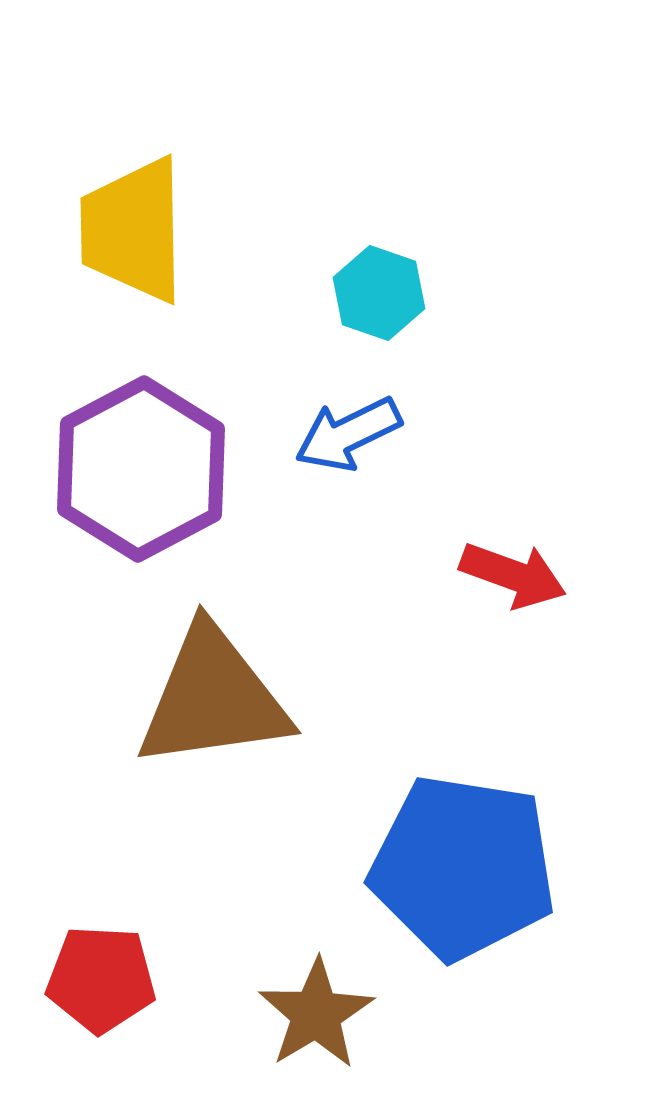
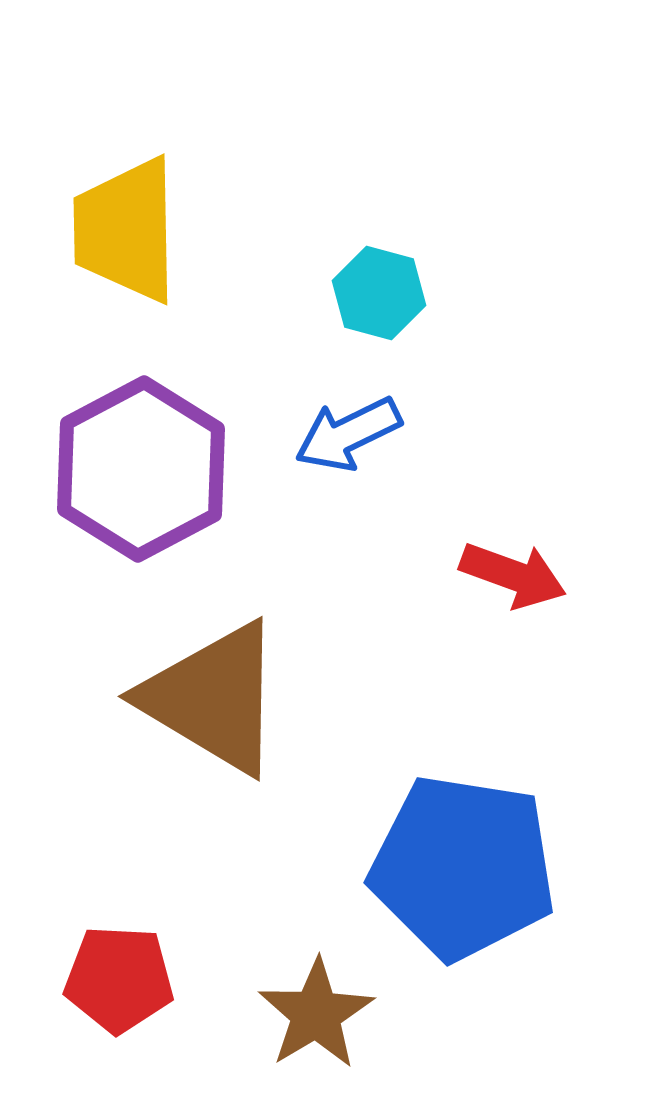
yellow trapezoid: moved 7 px left
cyan hexagon: rotated 4 degrees counterclockwise
brown triangle: rotated 39 degrees clockwise
red pentagon: moved 18 px right
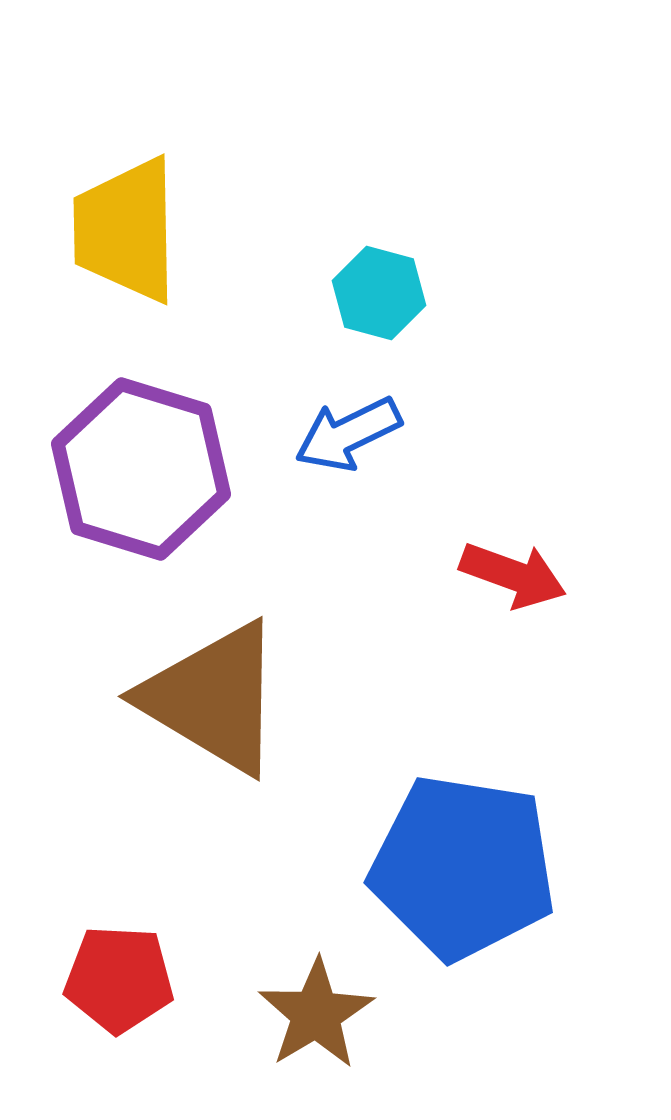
purple hexagon: rotated 15 degrees counterclockwise
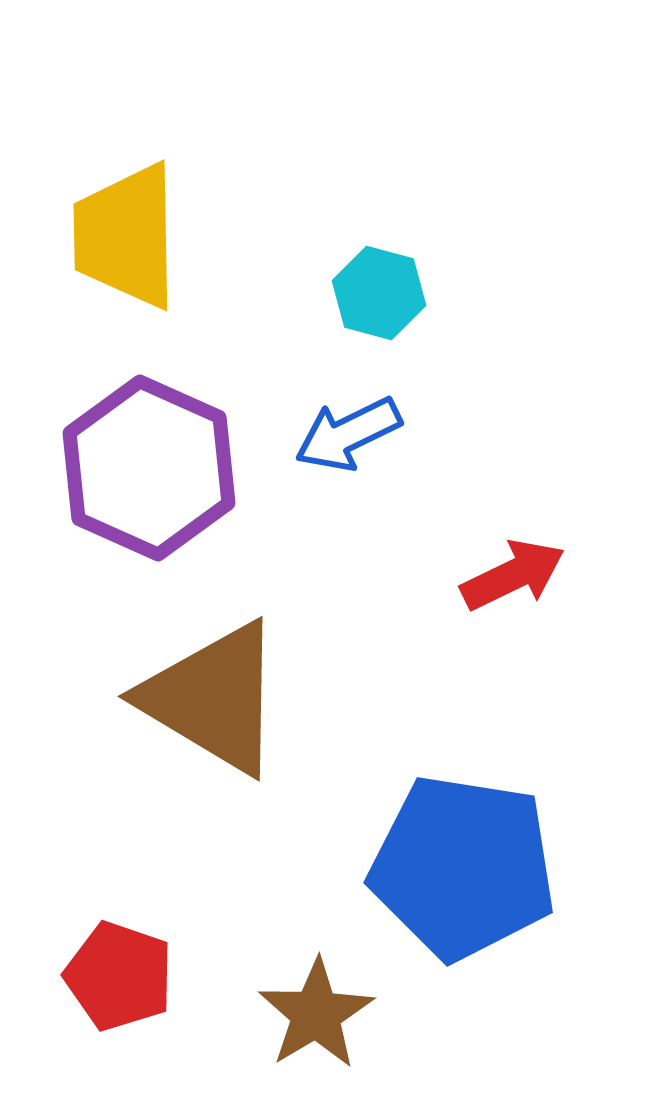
yellow trapezoid: moved 6 px down
purple hexagon: moved 8 px right, 1 px up; rotated 7 degrees clockwise
red arrow: rotated 46 degrees counterclockwise
red pentagon: moved 3 px up; rotated 16 degrees clockwise
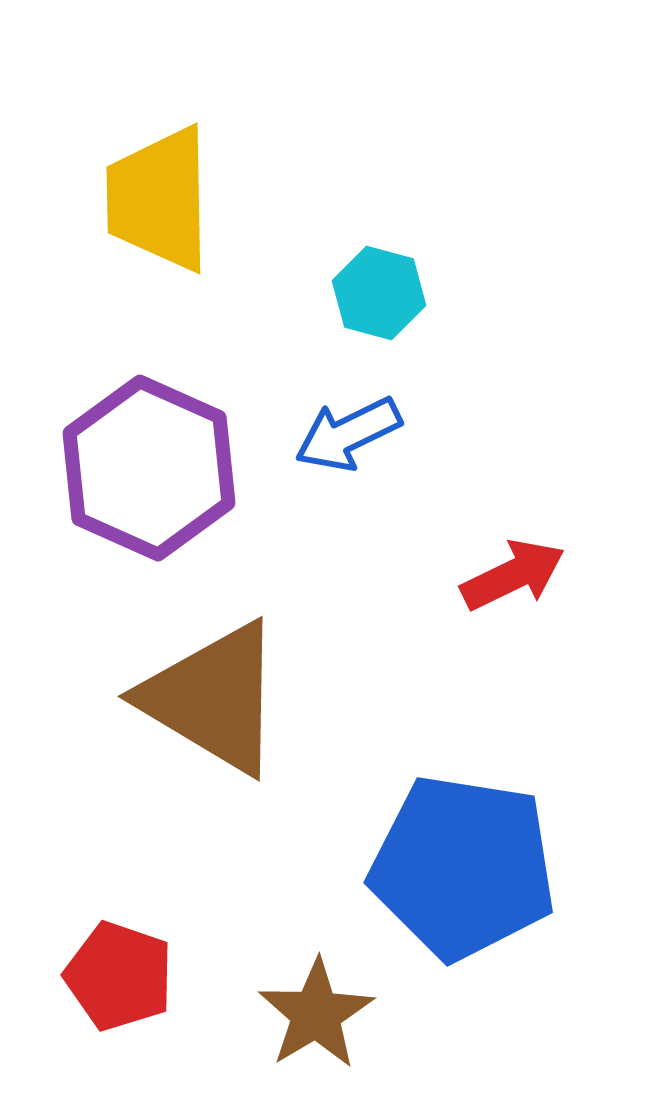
yellow trapezoid: moved 33 px right, 37 px up
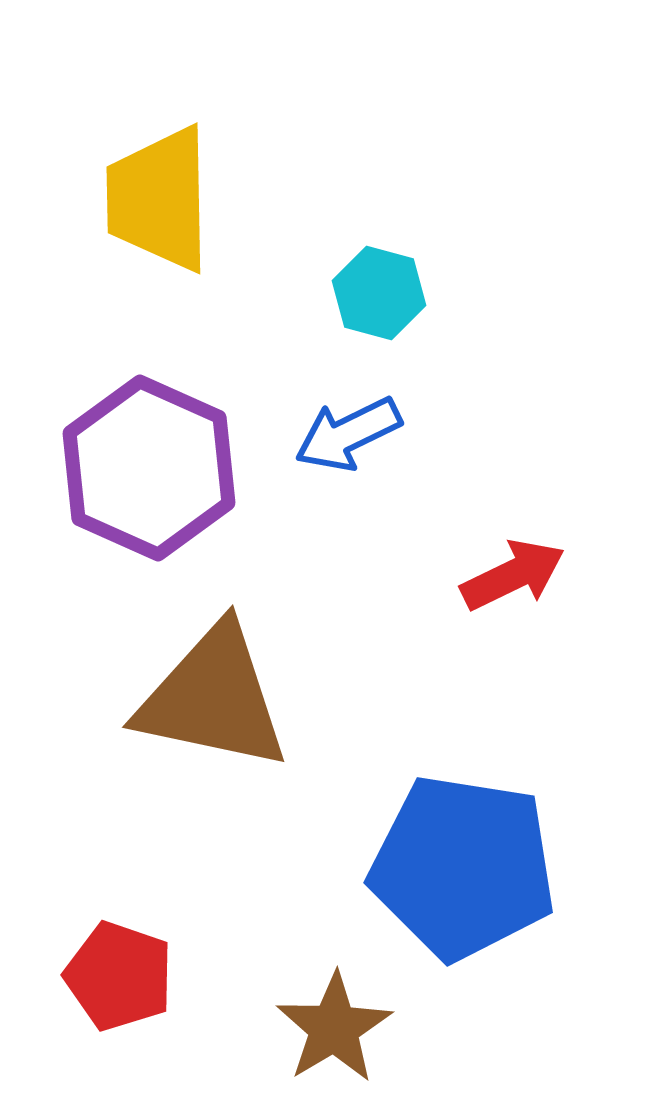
brown triangle: rotated 19 degrees counterclockwise
brown star: moved 18 px right, 14 px down
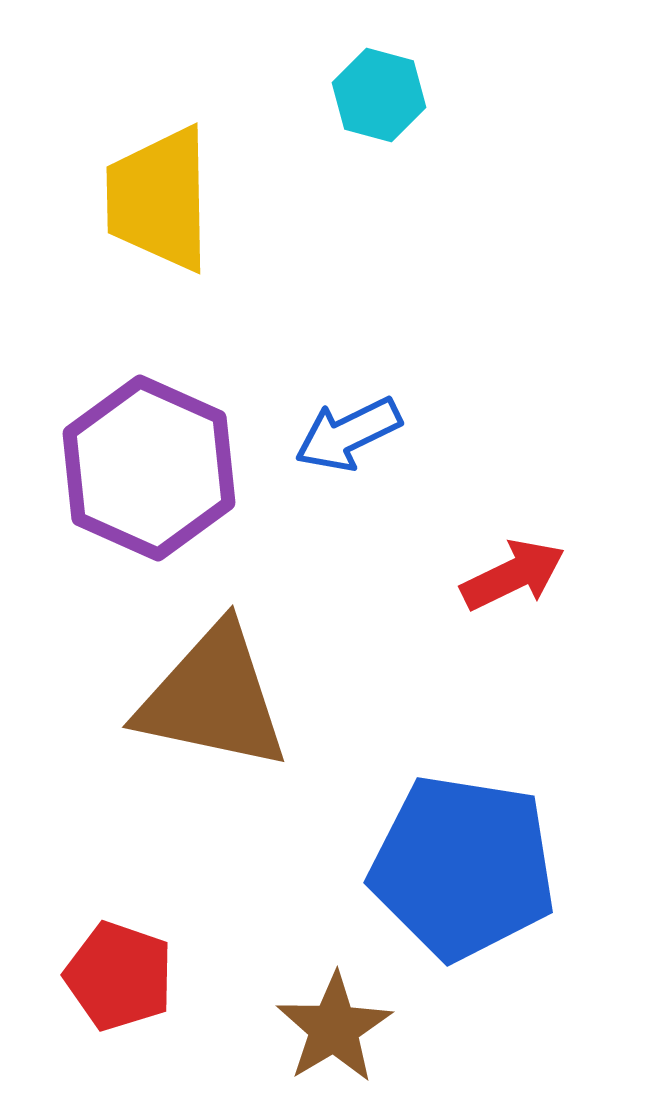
cyan hexagon: moved 198 px up
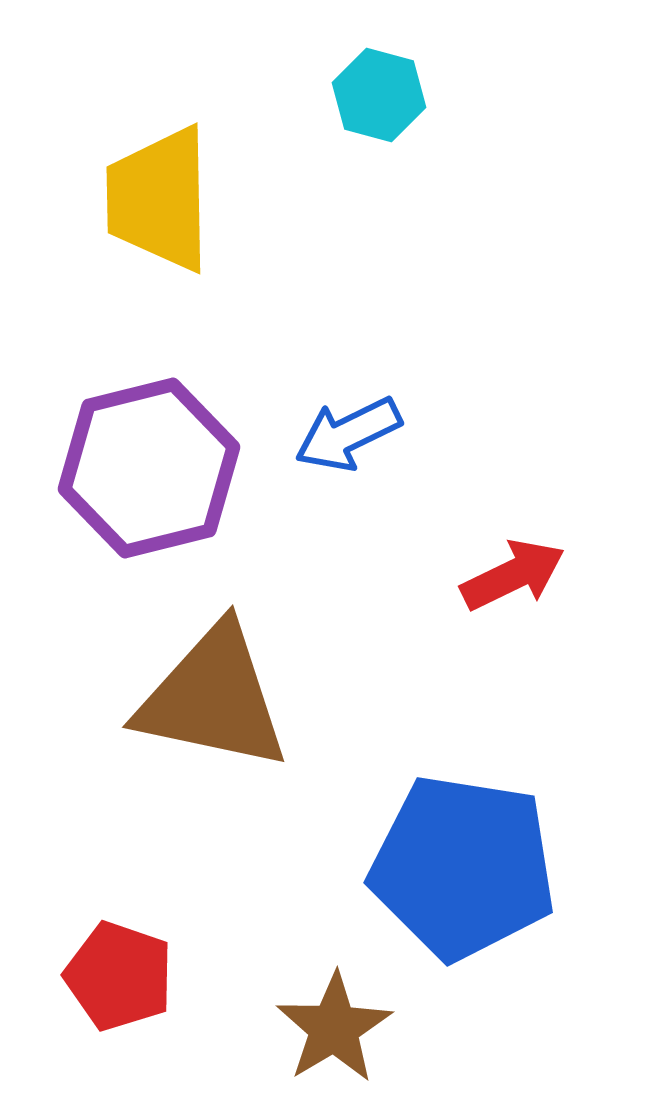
purple hexagon: rotated 22 degrees clockwise
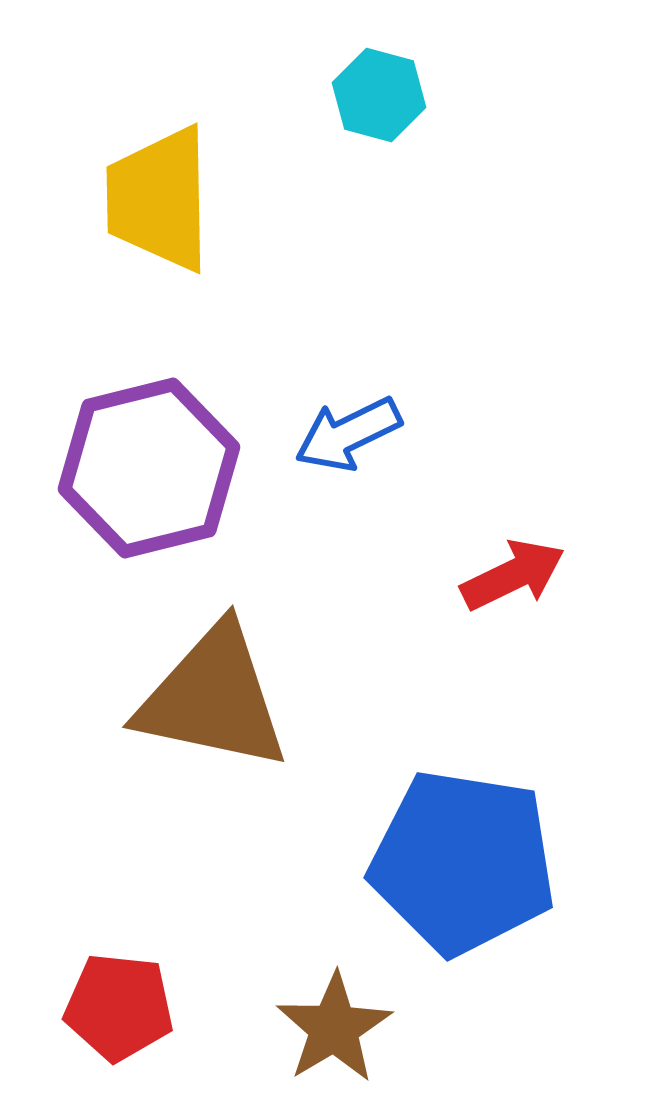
blue pentagon: moved 5 px up
red pentagon: moved 31 px down; rotated 13 degrees counterclockwise
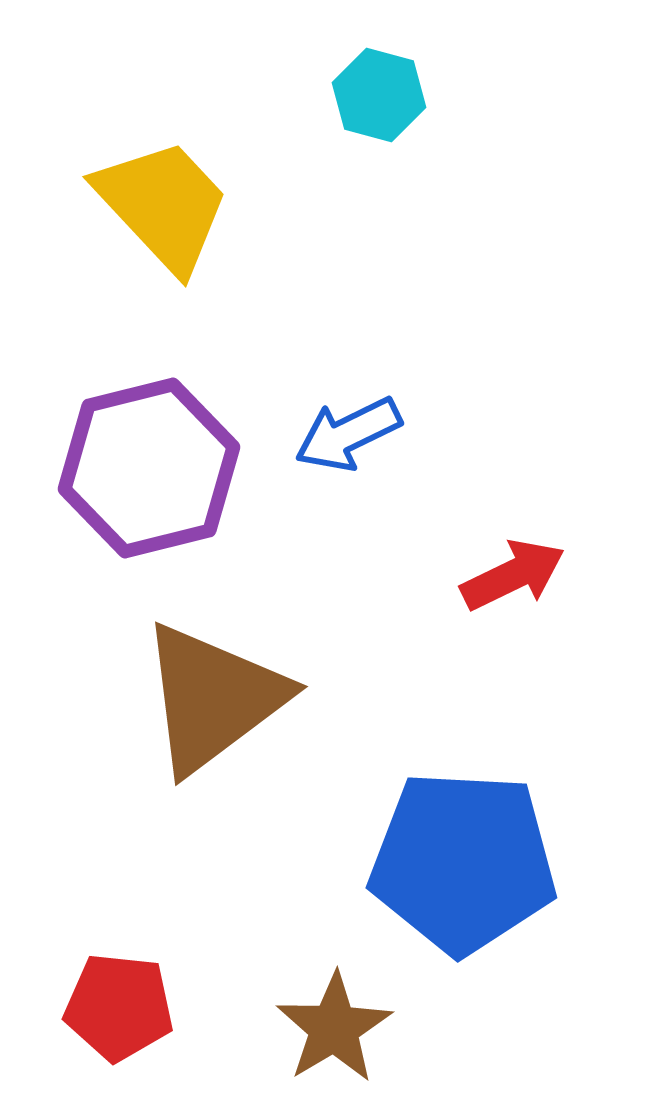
yellow trapezoid: moved 4 px right, 6 px down; rotated 138 degrees clockwise
brown triangle: rotated 49 degrees counterclockwise
blue pentagon: rotated 6 degrees counterclockwise
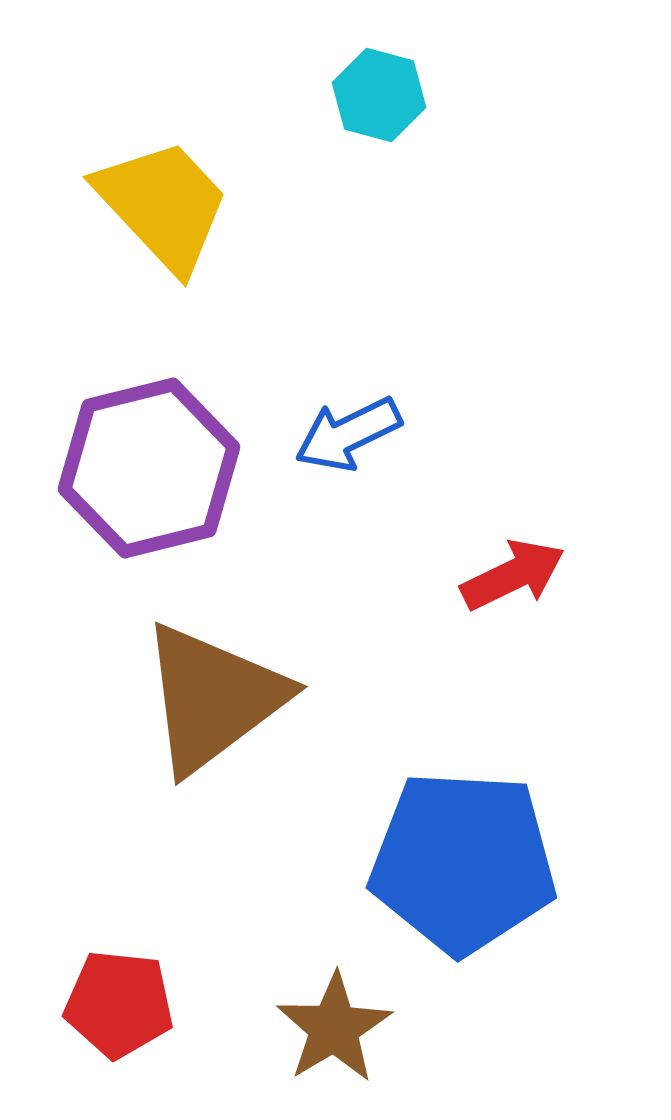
red pentagon: moved 3 px up
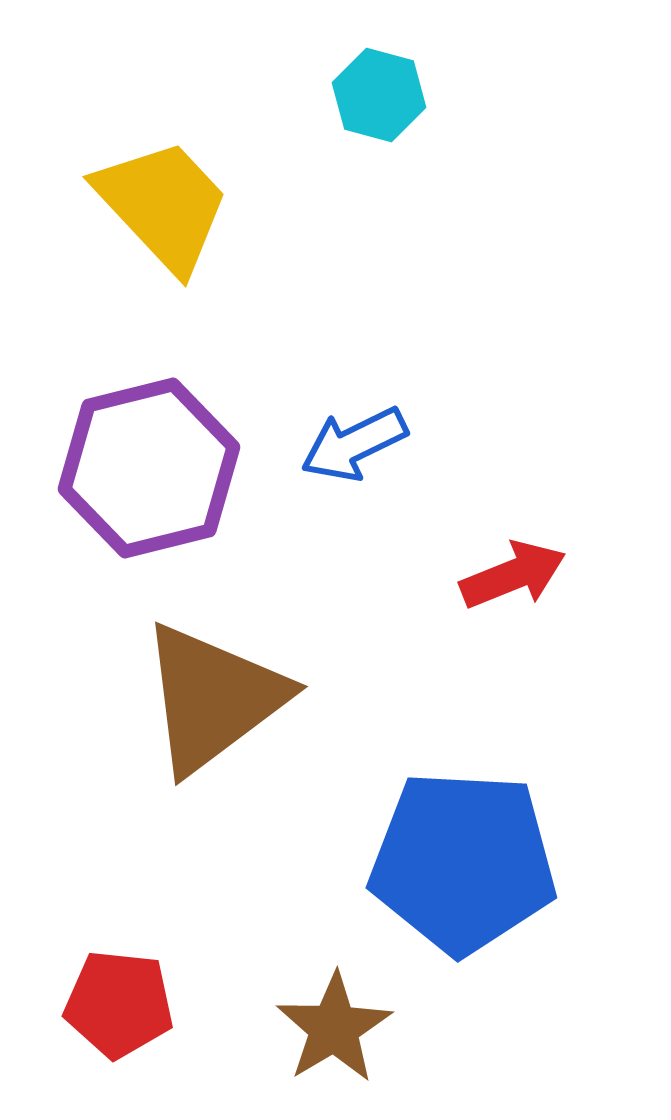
blue arrow: moved 6 px right, 10 px down
red arrow: rotated 4 degrees clockwise
